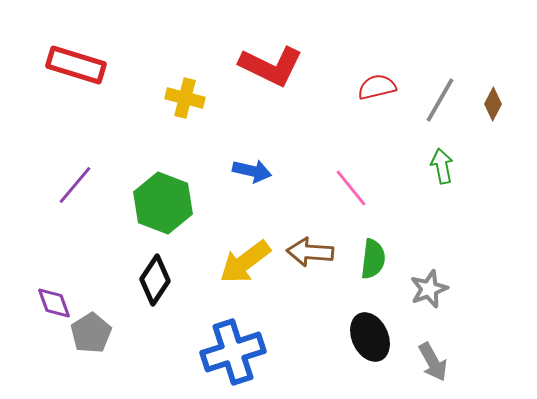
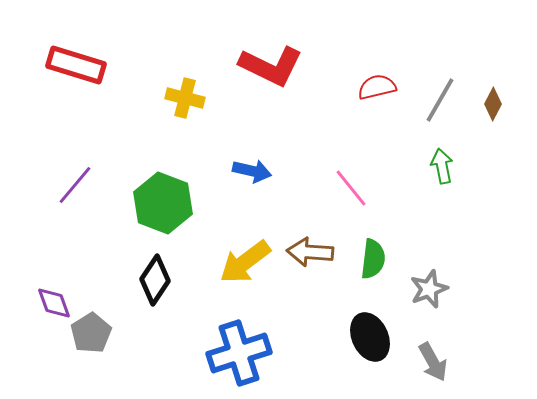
blue cross: moved 6 px right, 1 px down
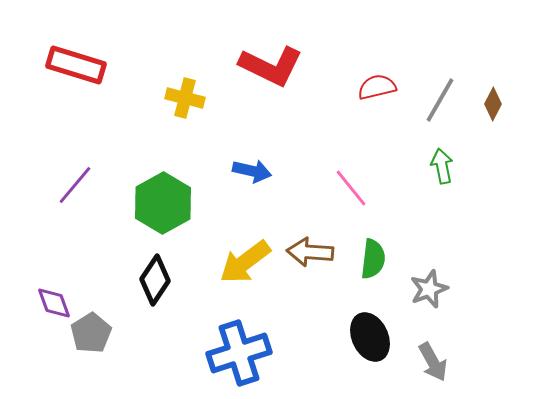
green hexagon: rotated 10 degrees clockwise
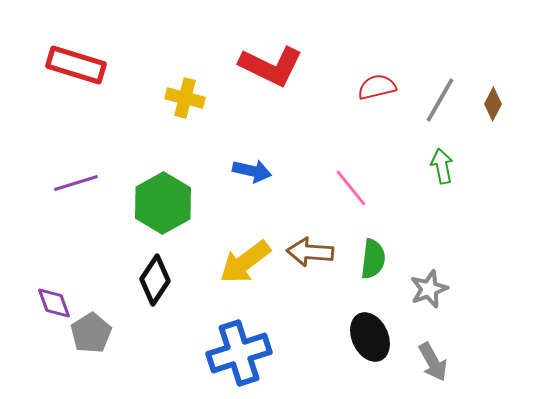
purple line: moved 1 px right, 2 px up; rotated 33 degrees clockwise
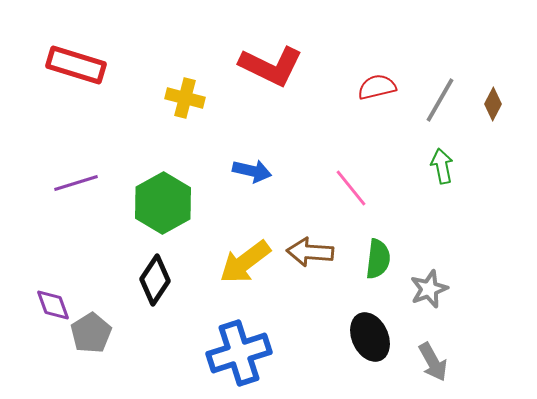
green semicircle: moved 5 px right
purple diamond: moved 1 px left, 2 px down
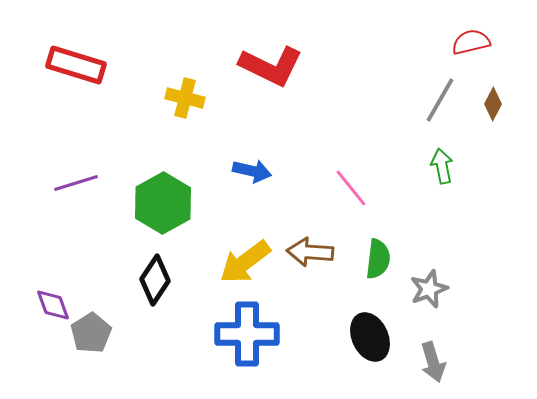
red semicircle: moved 94 px right, 45 px up
blue cross: moved 8 px right, 19 px up; rotated 18 degrees clockwise
gray arrow: rotated 12 degrees clockwise
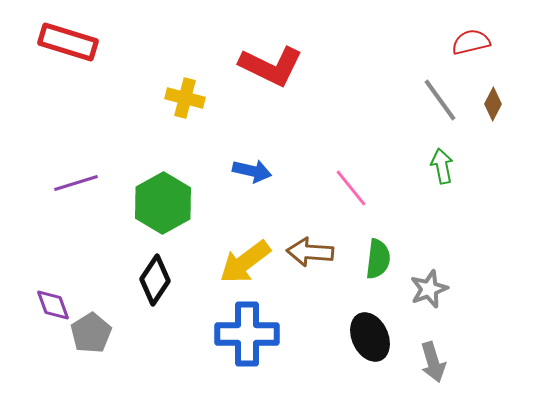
red rectangle: moved 8 px left, 23 px up
gray line: rotated 66 degrees counterclockwise
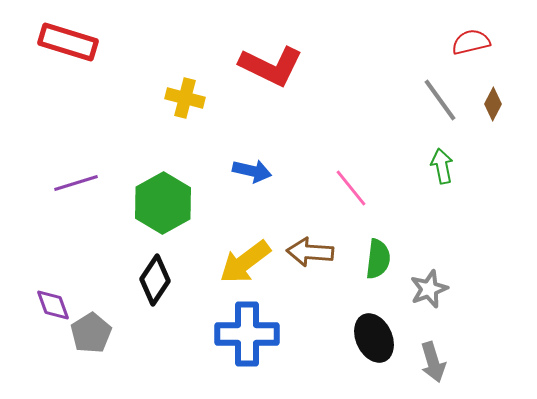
black ellipse: moved 4 px right, 1 px down
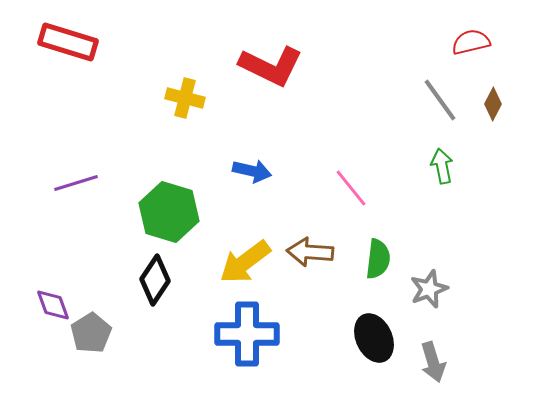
green hexagon: moved 6 px right, 9 px down; rotated 14 degrees counterclockwise
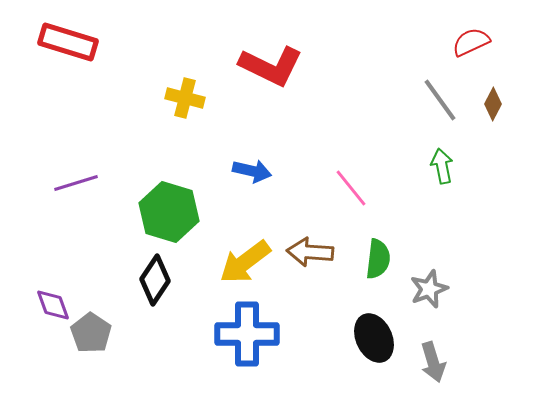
red semicircle: rotated 12 degrees counterclockwise
gray pentagon: rotated 6 degrees counterclockwise
